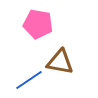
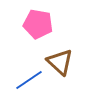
brown triangle: rotated 32 degrees clockwise
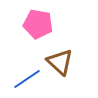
blue line: moved 2 px left, 1 px up
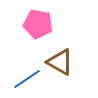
brown triangle: rotated 12 degrees counterclockwise
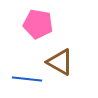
blue line: rotated 40 degrees clockwise
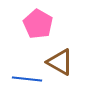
pink pentagon: rotated 20 degrees clockwise
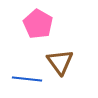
brown triangle: rotated 24 degrees clockwise
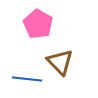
brown triangle: rotated 8 degrees counterclockwise
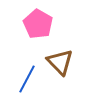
blue line: rotated 68 degrees counterclockwise
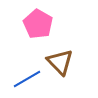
blue line: rotated 32 degrees clockwise
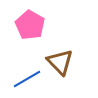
pink pentagon: moved 8 px left, 1 px down
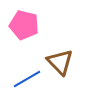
pink pentagon: moved 6 px left; rotated 16 degrees counterclockwise
